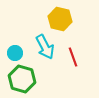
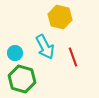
yellow hexagon: moved 2 px up
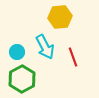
yellow hexagon: rotated 20 degrees counterclockwise
cyan circle: moved 2 px right, 1 px up
green hexagon: rotated 16 degrees clockwise
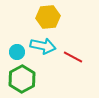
yellow hexagon: moved 12 px left
cyan arrow: moved 2 px left, 1 px up; rotated 50 degrees counterclockwise
red line: rotated 42 degrees counterclockwise
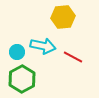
yellow hexagon: moved 15 px right
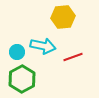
red line: rotated 48 degrees counterclockwise
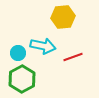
cyan circle: moved 1 px right, 1 px down
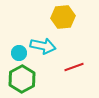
cyan circle: moved 1 px right
red line: moved 1 px right, 10 px down
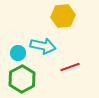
yellow hexagon: moved 1 px up
cyan circle: moved 1 px left
red line: moved 4 px left
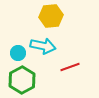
yellow hexagon: moved 12 px left
green hexagon: moved 1 px down
